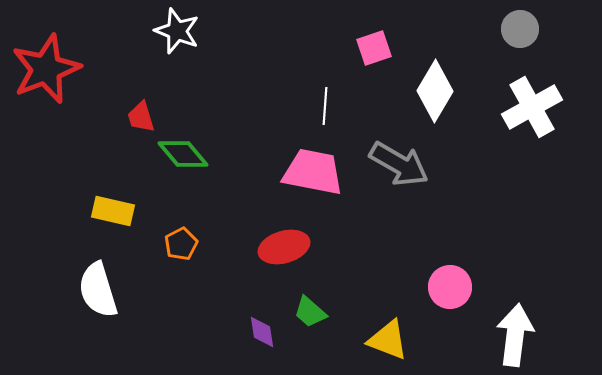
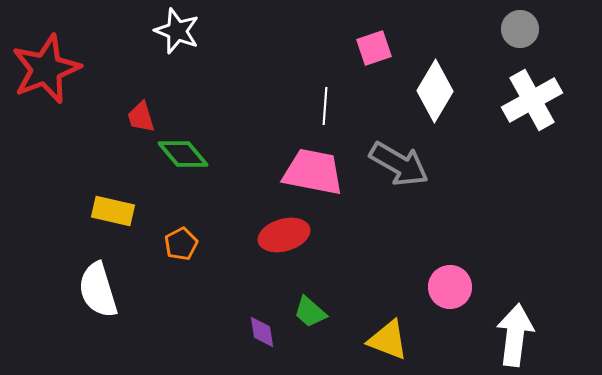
white cross: moved 7 px up
red ellipse: moved 12 px up
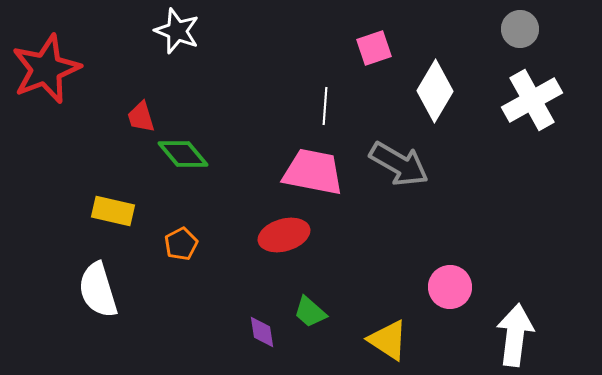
yellow triangle: rotated 12 degrees clockwise
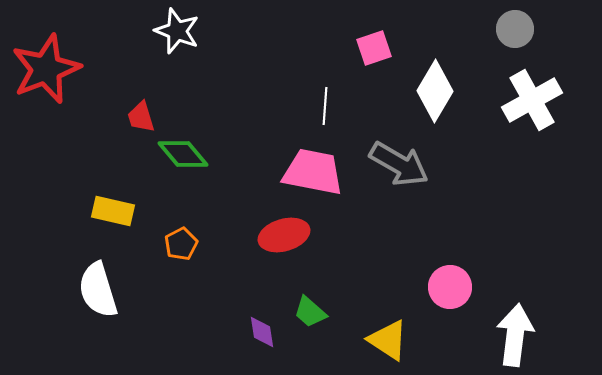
gray circle: moved 5 px left
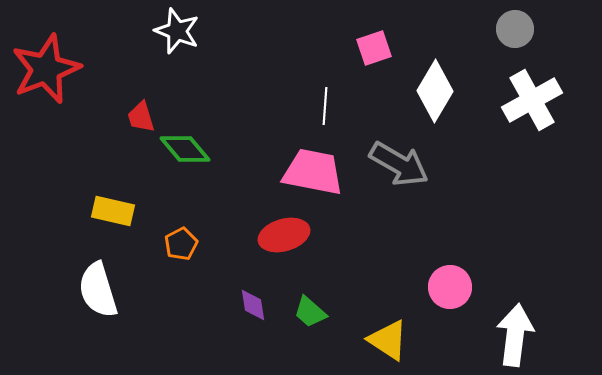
green diamond: moved 2 px right, 5 px up
purple diamond: moved 9 px left, 27 px up
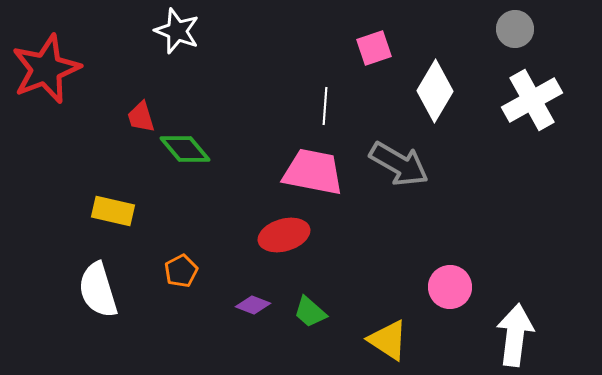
orange pentagon: moved 27 px down
purple diamond: rotated 60 degrees counterclockwise
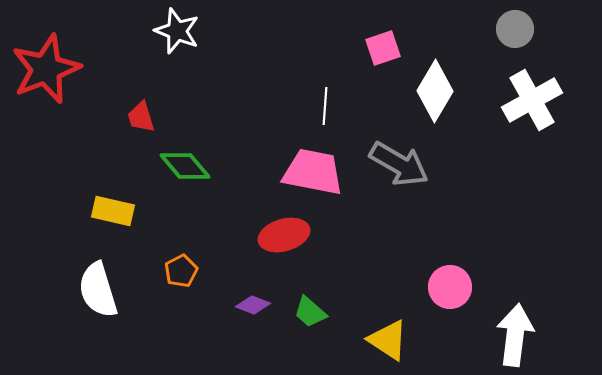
pink square: moved 9 px right
green diamond: moved 17 px down
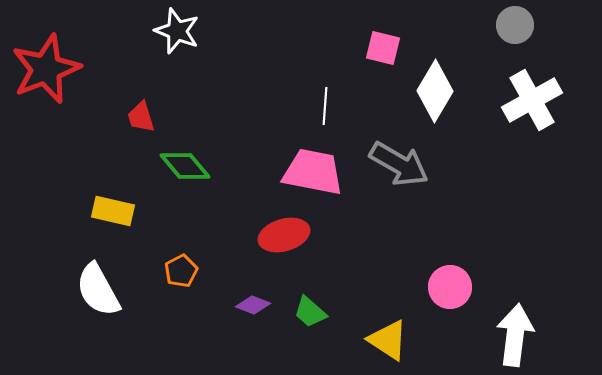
gray circle: moved 4 px up
pink square: rotated 33 degrees clockwise
white semicircle: rotated 12 degrees counterclockwise
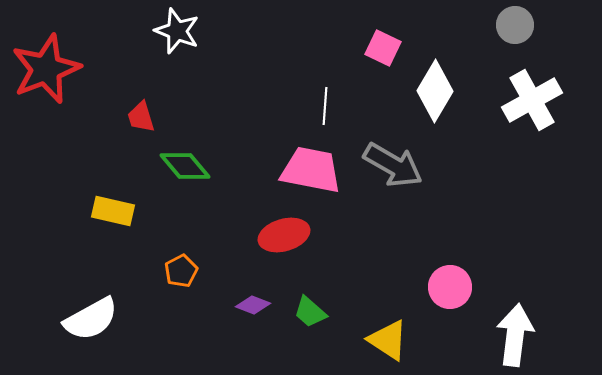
pink square: rotated 12 degrees clockwise
gray arrow: moved 6 px left, 1 px down
pink trapezoid: moved 2 px left, 2 px up
white semicircle: moved 7 px left, 29 px down; rotated 90 degrees counterclockwise
